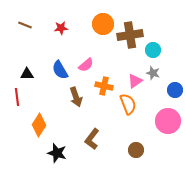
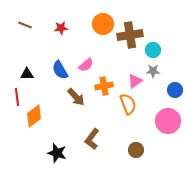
gray star: moved 2 px up; rotated 16 degrees counterclockwise
orange cross: rotated 24 degrees counterclockwise
brown arrow: rotated 24 degrees counterclockwise
orange diamond: moved 5 px left, 9 px up; rotated 20 degrees clockwise
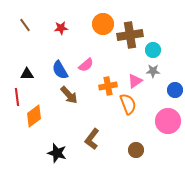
brown line: rotated 32 degrees clockwise
orange cross: moved 4 px right
brown arrow: moved 7 px left, 2 px up
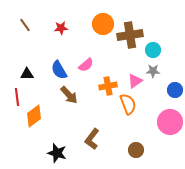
blue semicircle: moved 1 px left
pink circle: moved 2 px right, 1 px down
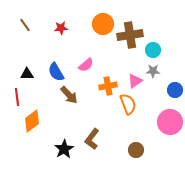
blue semicircle: moved 3 px left, 2 px down
orange diamond: moved 2 px left, 5 px down
black star: moved 7 px right, 4 px up; rotated 24 degrees clockwise
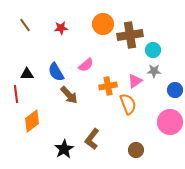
gray star: moved 1 px right
red line: moved 1 px left, 3 px up
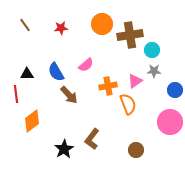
orange circle: moved 1 px left
cyan circle: moved 1 px left
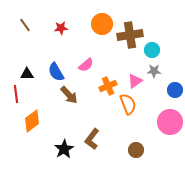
orange cross: rotated 12 degrees counterclockwise
